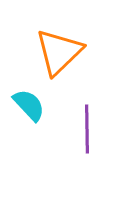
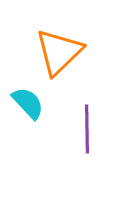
cyan semicircle: moved 1 px left, 2 px up
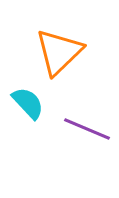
purple line: rotated 66 degrees counterclockwise
